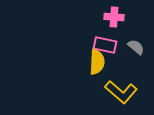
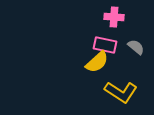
yellow semicircle: rotated 45 degrees clockwise
yellow L-shape: rotated 8 degrees counterclockwise
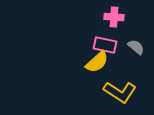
yellow L-shape: moved 1 px left
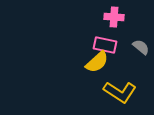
gray semicircle: moved 5 px right
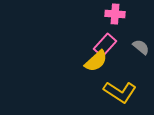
pink cross: moved 1 px right, 3 px up
pink rectangle: rotated 60 degrees counterclockwise
yellow semicircle: moved 1 px left, 1 px up
